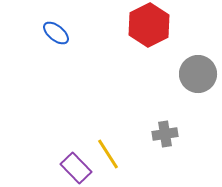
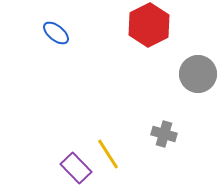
gray cross: moved 1 px left; rotated 25 degrees clockwise
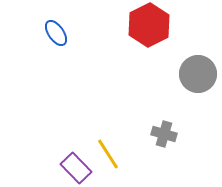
blue ellipse: rotated 16 degrees clockwise
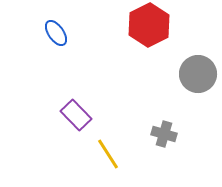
purple rectangle: moved 53 px up
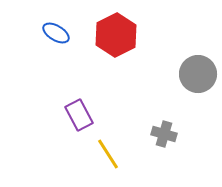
red hexagon: moved 33 px left, 10 px down
blue ellipse: rotated 24 degrees counterclockwise
purple rectangle: moved 3 px right; rotated 16 degrees clockwise
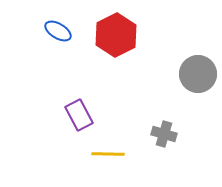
blue ellipse: moved 2 px right, 2 px up
yellow line: rotated 56 degrees counterclockwise
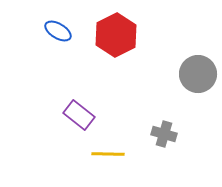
purple rectangle: rotated 24 degrees counterclockwise
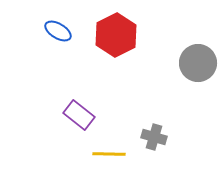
gray circle: moved 11 px up
gray cross: moved 10 px left, 3 px down
yellow line: moved 1 px right
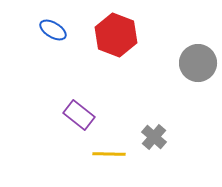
blue ellipse: moved 5 px left, 1 px up
red hexagon: rotated 12 degrees counterclockwise
gray cross: rotated 25 degrees clockwise
